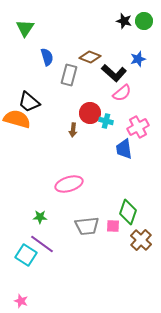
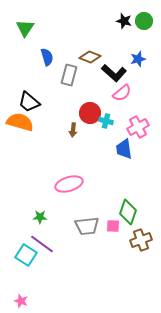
orange semicircle: moved 3 px right, 3 px down
brown cross: rotated 25 degrees clockwise
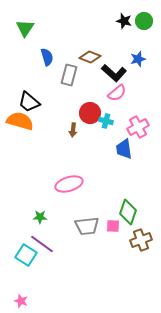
pink semicircle: moved 5 px left
orange semicircle: moved 1 px up
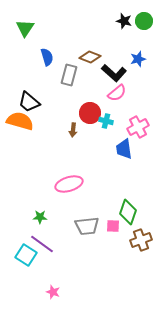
pink star: moved 32 px right, 9 px up
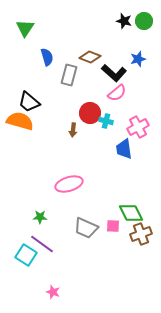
green diamond: moved 3 px right, 1 px down; rotated 45 degrees counterclockwise
gray trapezoid: moved 1 px left, 2 px down; rotated 30 degrees clockwise
brown cross: moved 6 px up
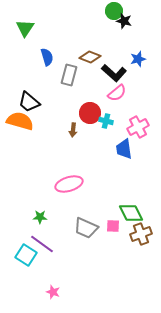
green circle: moved 30 px left, 10 px up
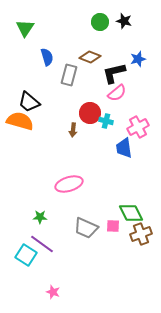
green circle: moved 14 px left, 11 px down
black L-shape: rotated 125 degrees clockwise
blue trapezoid: moved 1 px up
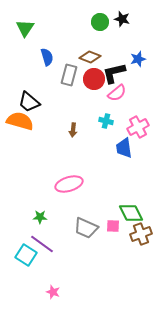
black star: moved 2 px left, 2 px up
red circle: moved 4 px right, 34 px up
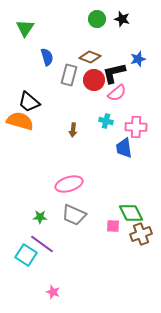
green circle: moved 3 px left, 3 px up
red circle: moved 1 px down
pink cross: moved 2 px left; rotated 30 degrees clockwise
gray trapezoid: moved 12 px left, 13 px up
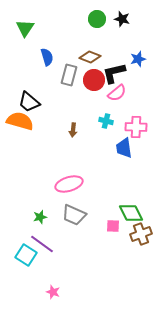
green star: rotated 16 degrees counterclockwise
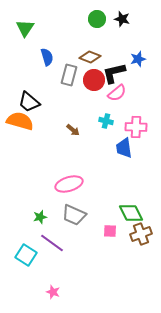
brown arrow: rotated 56 degrees counterclockwise
pink square: moved 3 px left, 5 px down
purple line: moved 10 px right, 1 px up
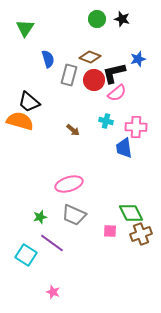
blue semicircle: moved 1 px right, 2 px down
